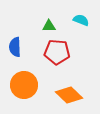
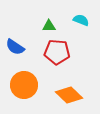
blue semicircle: rotated 54 degrees counterclockwise
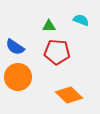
orange circle: moved 6 px left, 8 px up
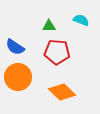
orange diamond: moved 7 px left, 3 px up
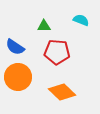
green triangle: moved 5 px left
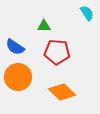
cyan semicircle: moved 6 px right, 7 px up; rotated 35 degrees clockwise
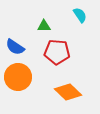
cyan semicircle: moved 7 px left, 2 px down
orange diamond: moved 6 px right
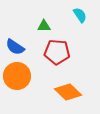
orange circle: moved 1 px left, 1 px up
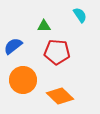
blue semicircle: moved 2 px left, 1 px up; rotated 108 degrees clockwise
orange circle: moved 6 px right, 4 px down
orange diamond: moved 8 px left, 4 px down
